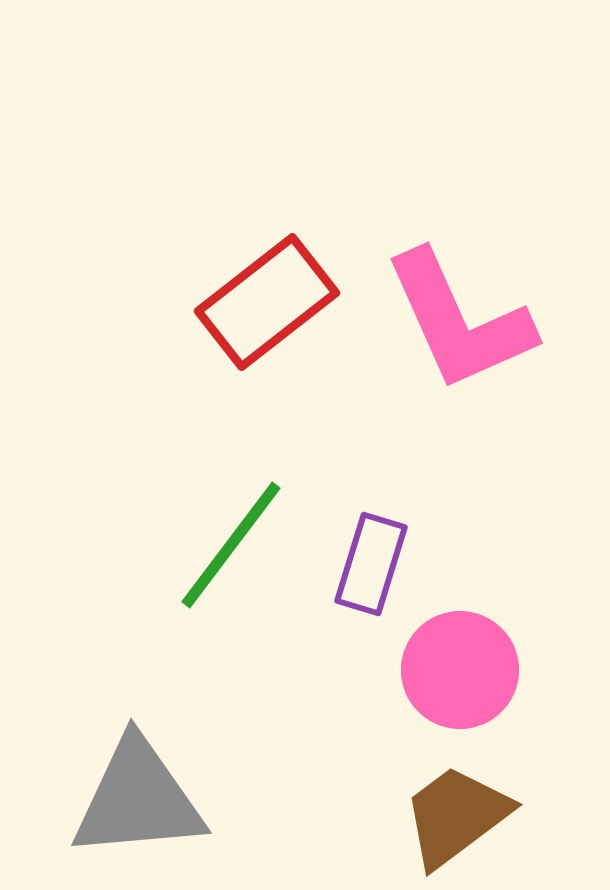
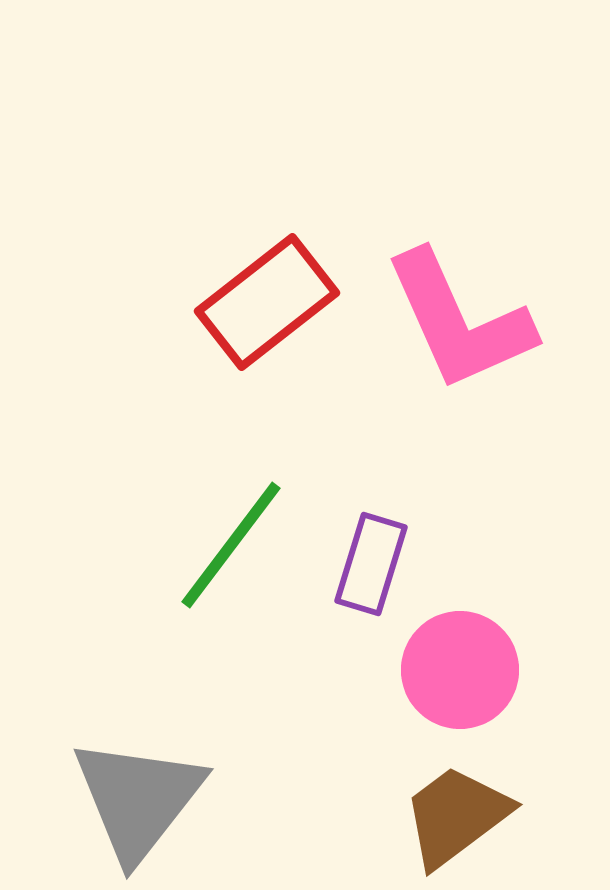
gray triangle: rotated 47 degrees counterclockwise
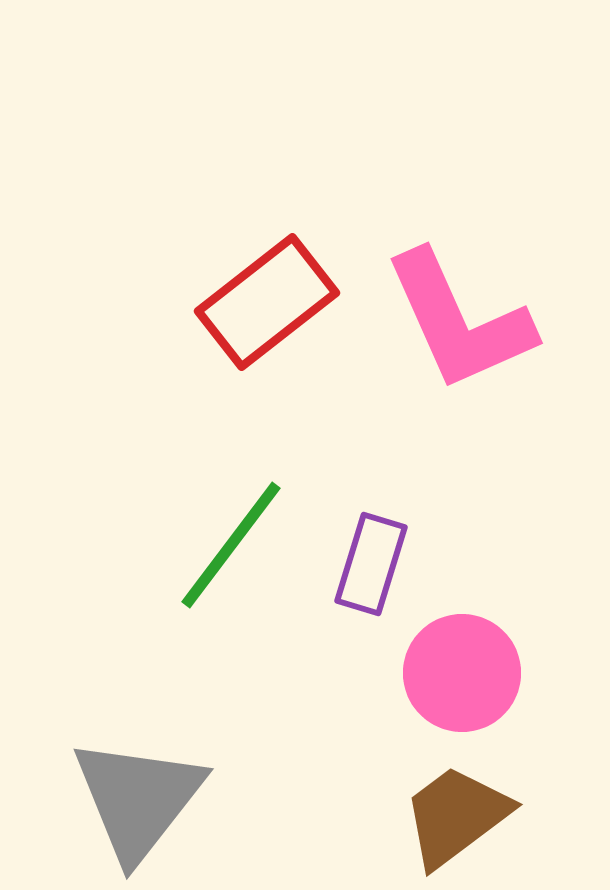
pink circle: moved 2 px right, 3 px down
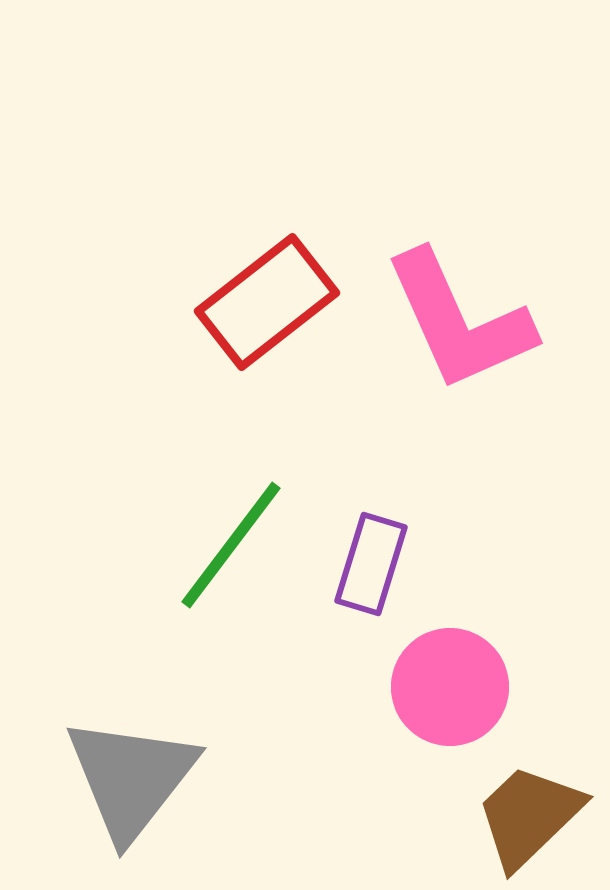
pink circle: moved 12 px left, 14 px down
gray triangle: moved 7 px left, 21 px up
brown trapezoid: moved 73 px right; rotated 7 degrees counterclockwise
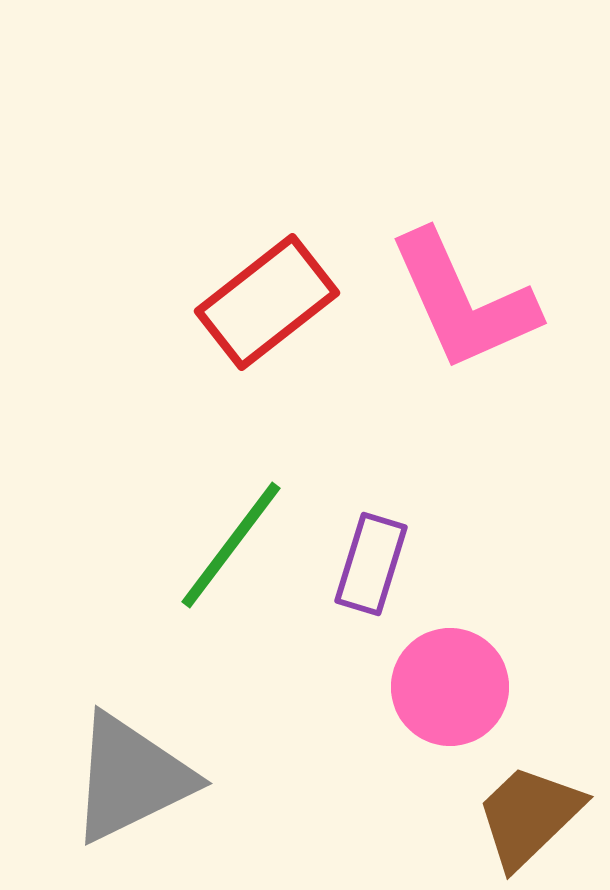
pink L-shape: moved 4 px right, 20 px up
gray triangle: rotated 26 degrees clockwise
